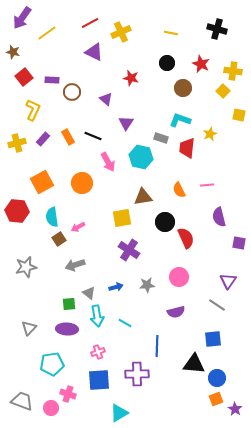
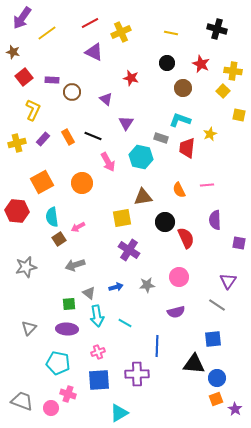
purple semicircle at (219, 217): moved 4 px left, 3 px down; rotated 12 degrees clockwise
cyan pentagon at (52, 364): moved 6 px right, 1 px up; rotated 20 degrees clockwise
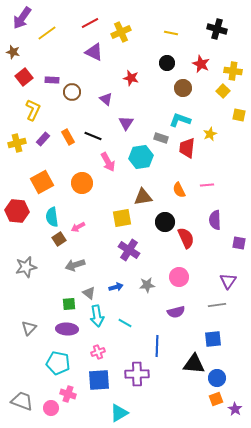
cyan hexagon at (141, 157): rotated 20 degrees counterclockwise
gray line at (217, 305): rotated 42 degrees counterclockwise
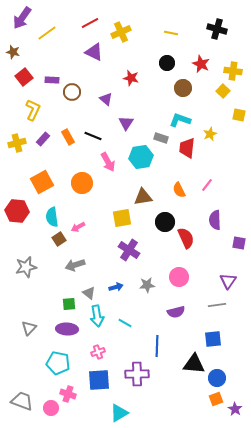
pink line at (207, 185): rotated 48 degrees counterclockwise
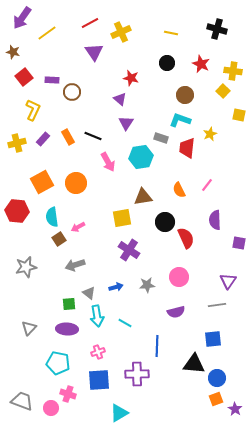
purple triangle at (94, 52): rotated 30 degrees clockwise
brown circle at (183, 88): moved 2 px right, 7 px down
purple triangle at (106, 99): moved 14 px right
orange circle at (82, 183): moved 6 px left
